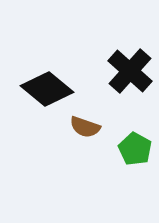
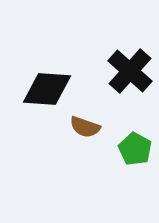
black diamond: rotated 36 degrees counterclockwise
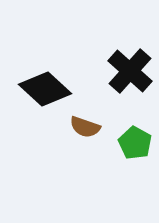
black diamond: moved 2 px left; rotated 39 degrees clockwise
green pentagon: moved 6 px up
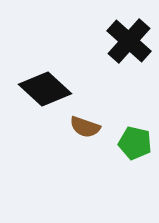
black cross: moved 1 px left, 30 px up
green pentagon: rotated 16 degrees counterclockwise
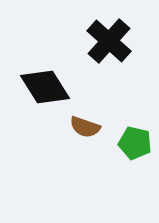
black cross: moved 20 px left
black diamond: moved 2 px up; rotated 15 degrees clockwise
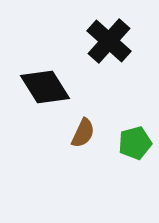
brown semicircle: moved 2 px left, 6 px down; rotated 84 degrees counterclockwise
green pentagon: rotated 28 degrees counterclockwise
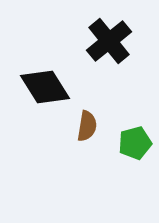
black cross: rotated 9 degrees clockwise
brown semicircle: moved 4 px right, 7 px up; rotated 16 degrees counterclockwise
